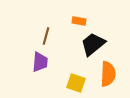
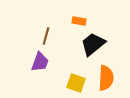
purple trapezoid: rotated 15 degrees clockwise
orange semicircle: moved 2 px left, 4 px down
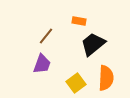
brown line: rotated 24 degrees clockwise
purple trapezoid: moved 2 px right, 2 px down
yellow square: rotated 36 degrees clockwise
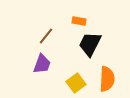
black trapezoid: moved 3 px left; rotated 24 degrees counterclockwise
orange semicircle: moved 1 px right, 1 px down
